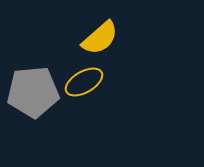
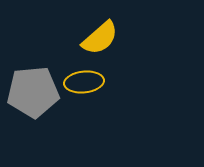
yellow ellipse: rotated 24 degrees clockwise
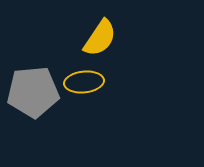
yellow semicircle: rotated 15 degrees counterclockwise
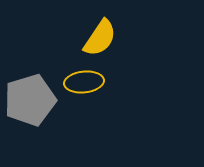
gray pentagon: moved 3 px left, 8 px down; rotated 12 degrees counterclockwise
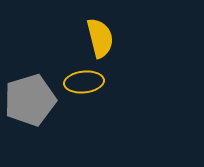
yellow semicircle: rotated 48 degrees counterclockwise
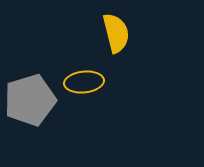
yellow semicircle: moved 16 px right, 5 px up
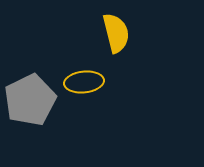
gray pentagon: rotated 9 degrees counterclockwise
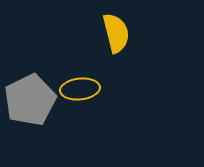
yellow ellipse: moved 4 px left, 7 px down
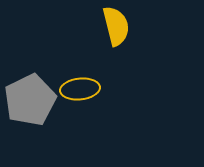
yellow semicircle: moved 7 px up
